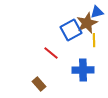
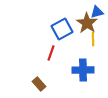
brown star: rotated 15 degrees counterclockwise
blue square: moved 9 px left, 1 px up
yellow line: moved 1 px left, 1 px up
red line: rotated 70 degrees clockwise
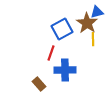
blue cross: moved 18 px left
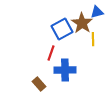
brown star: moved 5 px left
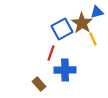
yellow line: rotated 24 degrees counterclockwise
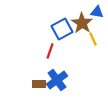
blue triangle: rotated 24 degrees clockwise
red line: moved 1 px left, 2 px up
blue cross: moved 8 px left, 10 px down; rotated 35 degrees counterclockwise
brown rectangle: rotated 48 degrees counterclockwise
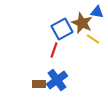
brown star: rotated 10 degrees counterclockwise
yellow line: rotated 32 degrees counterclockwise
red line: moved 4 px right, 1 px up
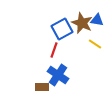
blue triangle: moved 8 px down
yellow line: moved 2 px right, 5 px down
blue cross: moved 1 px right, 5 px up; rotated 20 degrees counterclockwise
brown rectangle: moved 3 px right, 3 px down
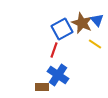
blue triangle: rotated 40 degrees clockwise
